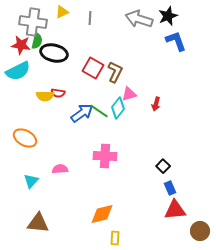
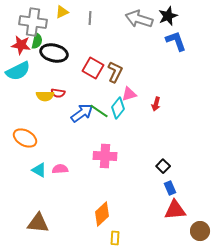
cyan triangle: moved 8 px right, 11 px up; rotated 42 degrees counterclockwise
orange diamond: rotated 30 degrees counterclockwise
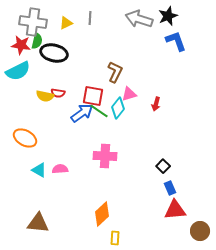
yellow triangle: moved 4 px right, 11 px down
red square: moved 28 px down; rotated 20 degrees counterclockwise
yellow semicircle: rotated 12 degrees clockwise
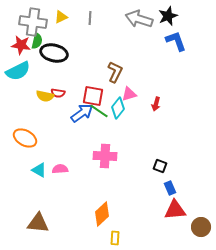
yellow triangle: moved 5 px left, 6 px up
black square: moved 3 px left; rotated 24 degrees counterclockwise
brown circle: moved 1 px right, 4 px up
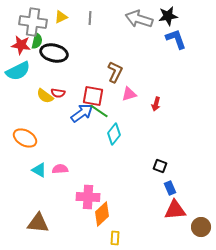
black star: rotated 12 degrees clockwise
blue L-shape: moved 2 px up
yellow semicircle: rotated 24 degrees clockwise
cyan diamond: moved 4 px left, 26 px down
pink cross: moved 17 px left, 41 px down
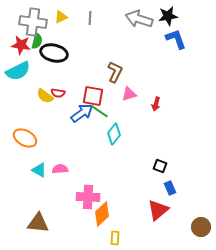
red triangle: moved 17 px left; rotated 35 degrees counterclockwise
